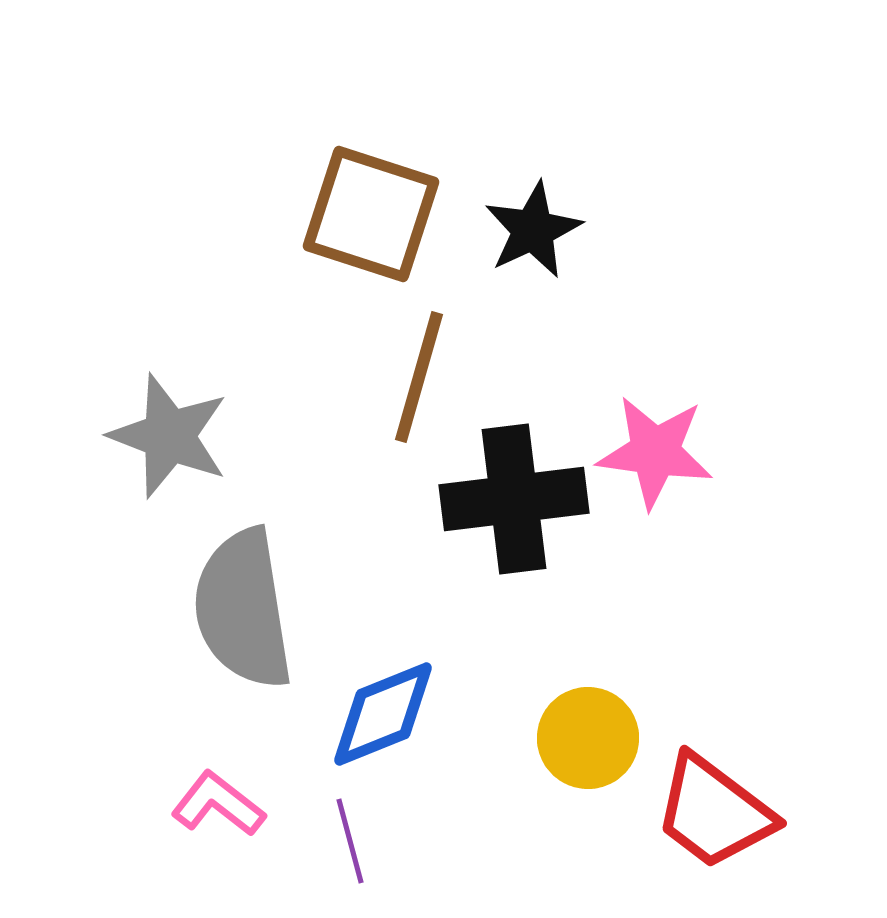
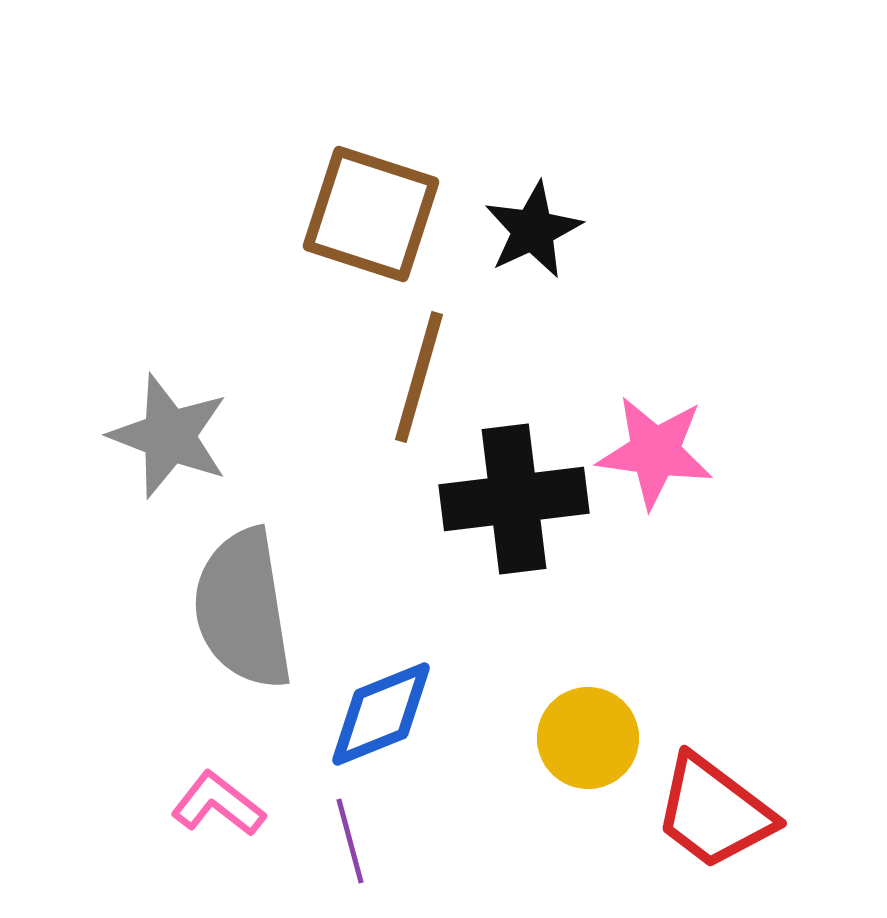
blue diamond: moved 2 px left
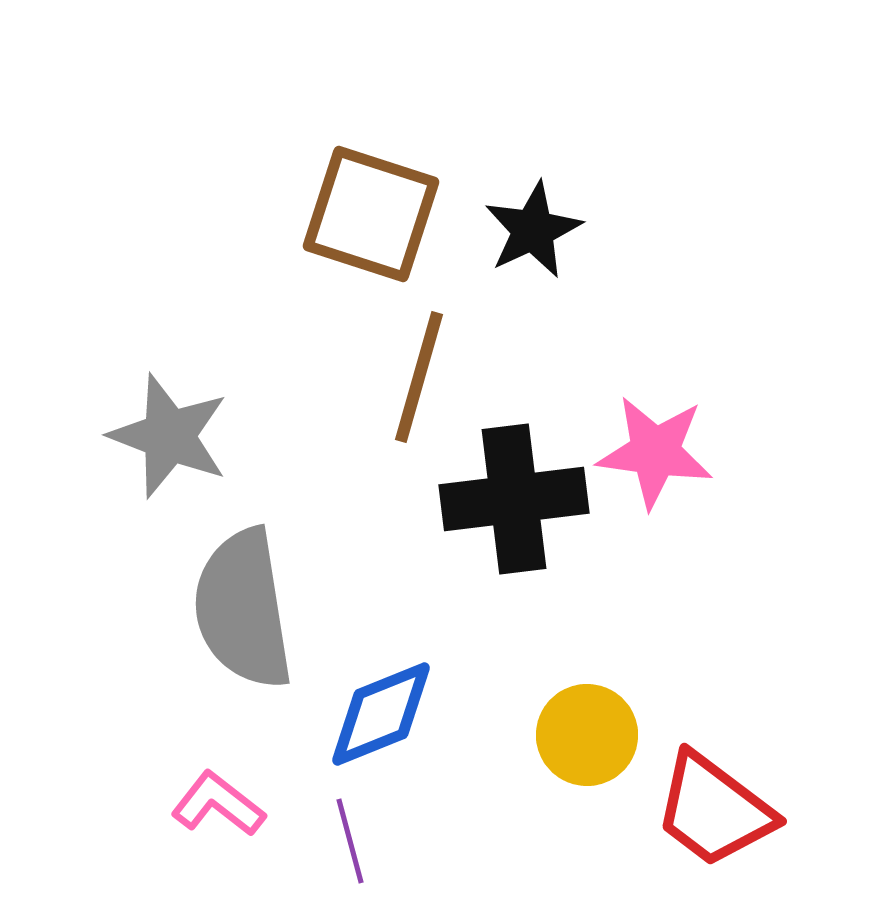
yellow circle: moved 1 px left, 3 px up
red trapezoid: moved 2 px up
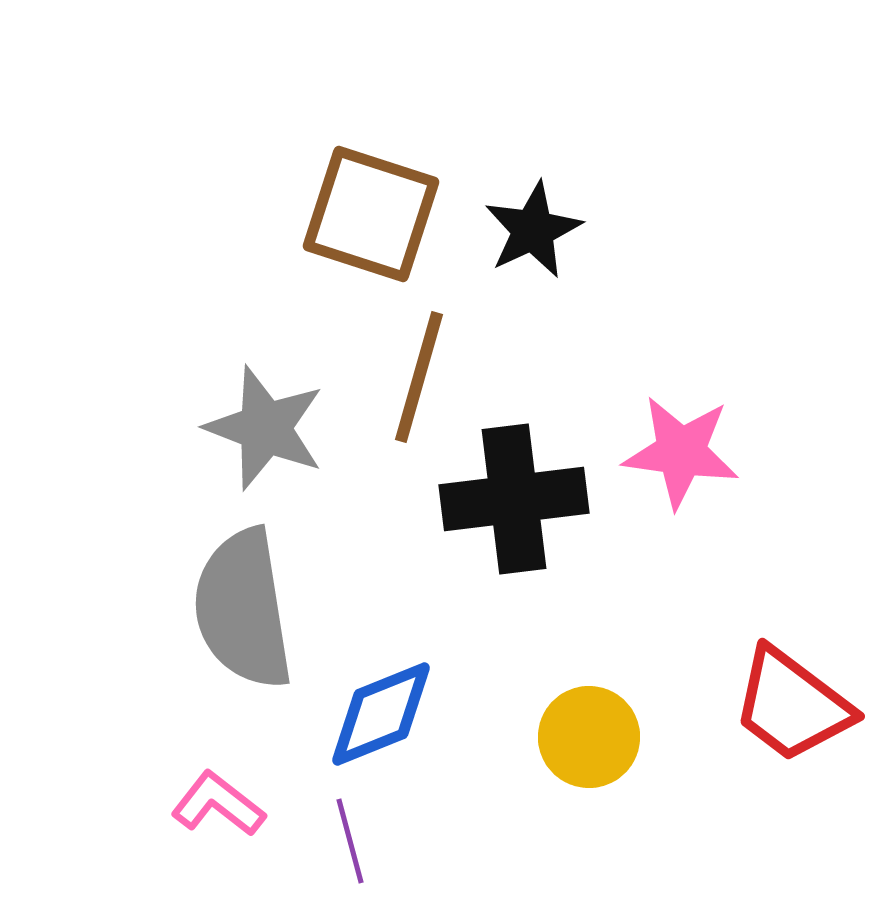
gray star: moved 96 px right, 8 px up
pink star: moved 26 px right
yellow circle: moved 2 px right, 2 px down
red trapezoid: moved 78 px right, 105 px up
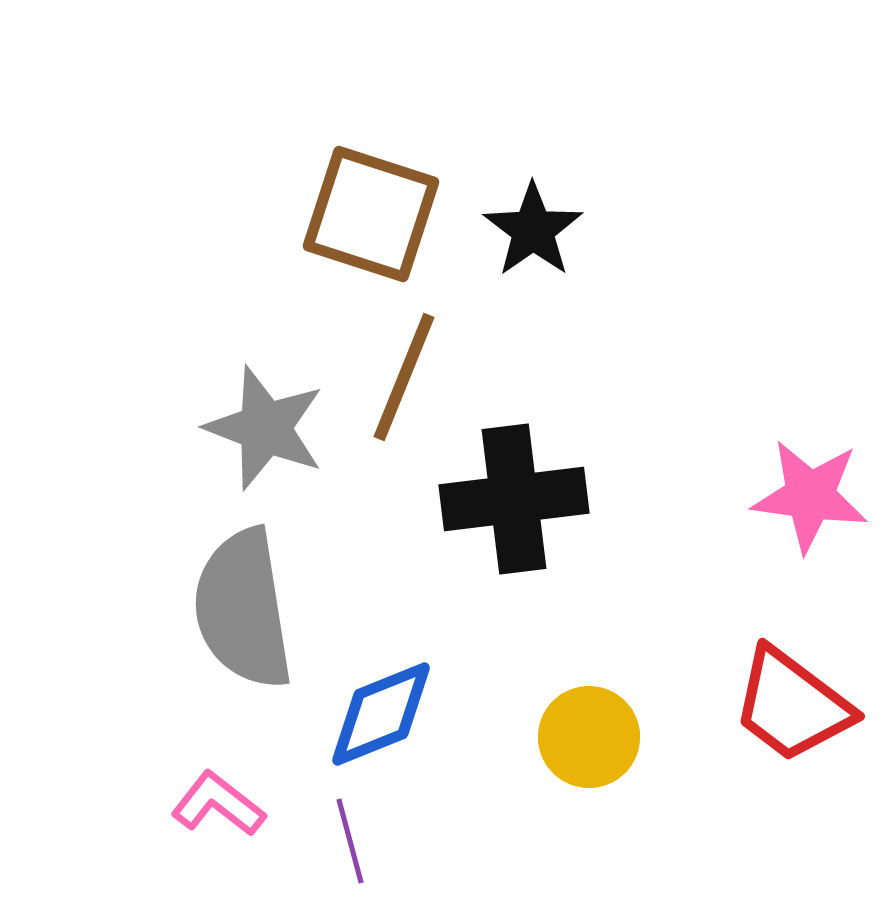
black star: rotated 10 degrees counterclockwise
brown line: moved 15 px left; rotated 6 degrees clockwise
pink star: moved 129 px right, 44 px down
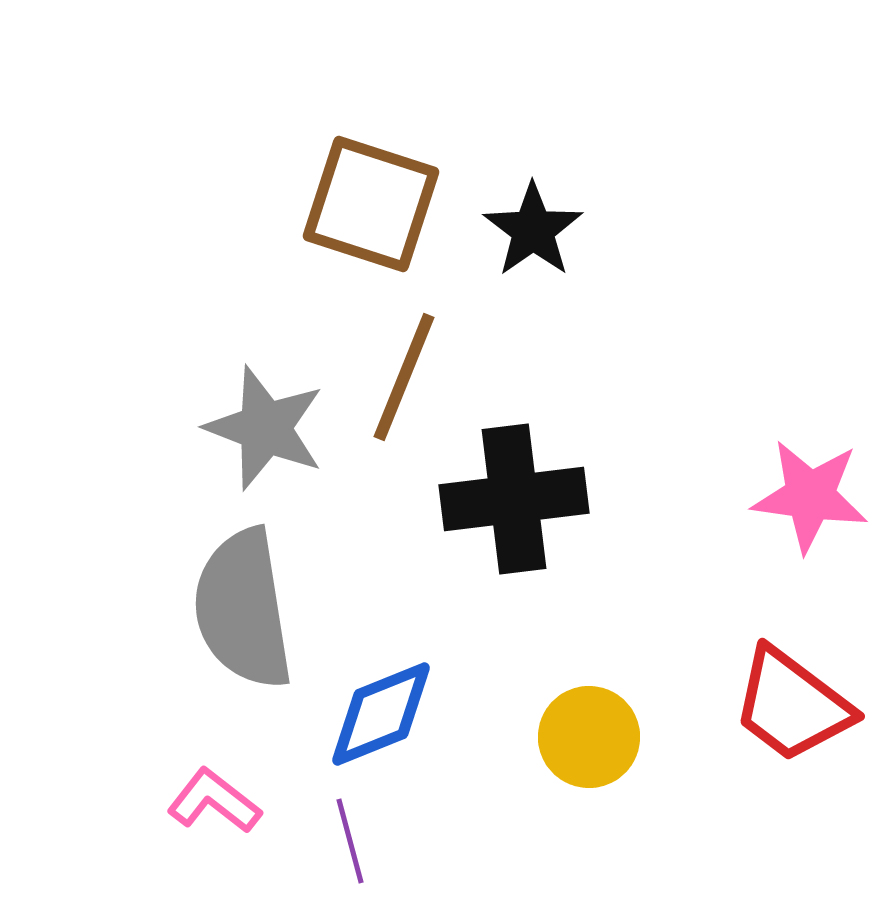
brown square: moved 10 px up
pink L-shape: moved 4 px left, 3 px up
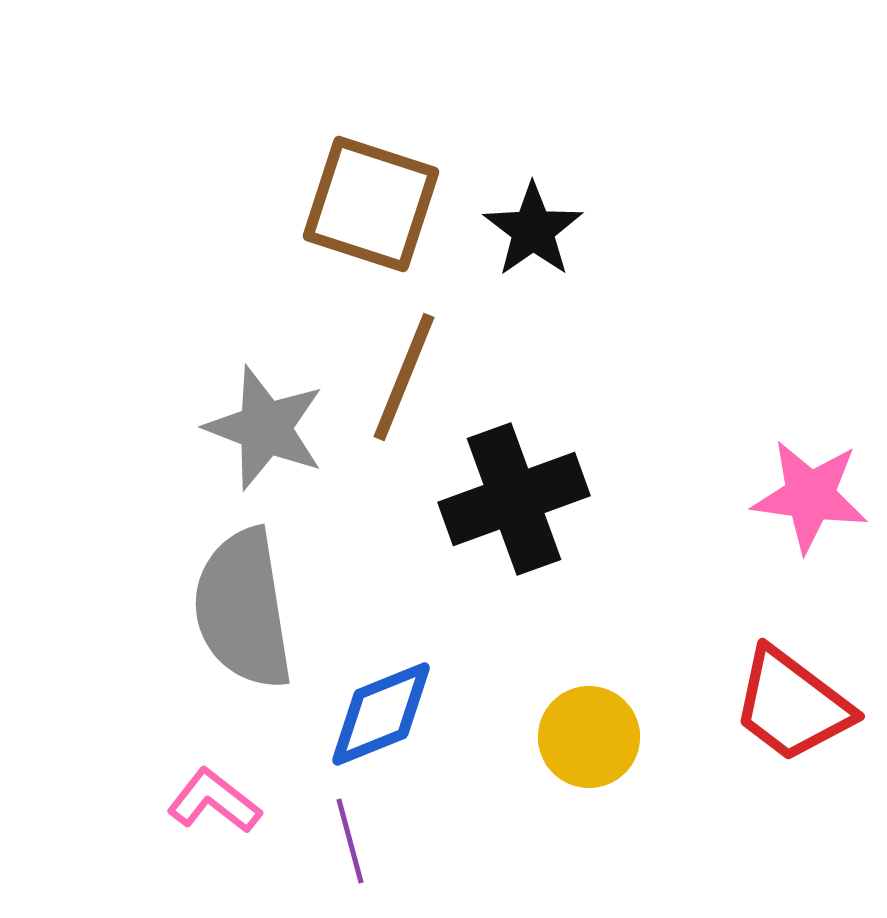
black cross: rotated 13 degrees counterclockwise
